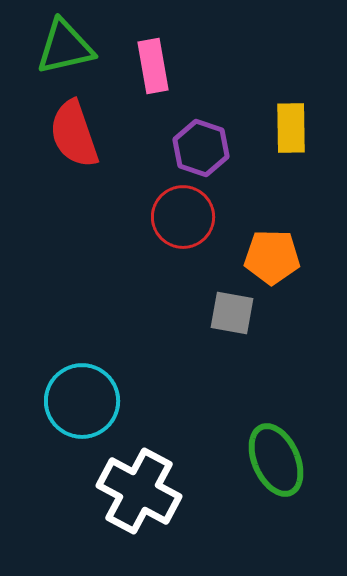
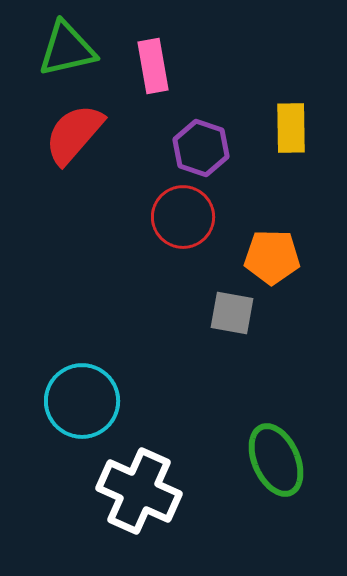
green triangle: moved 2 px right, 2 px down
red semicircle: rotated 60 degrees clockwise
white cross: rotated 4 degrees counterclockwise
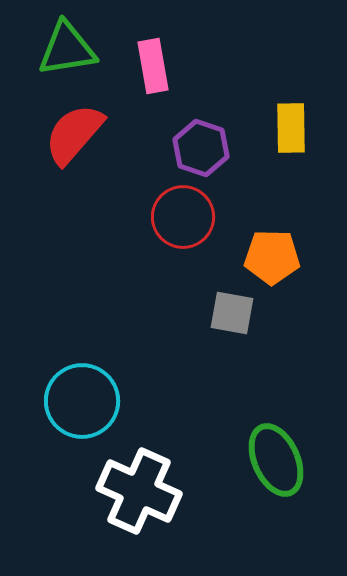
green triangle: rotated 4 degrees clockwise
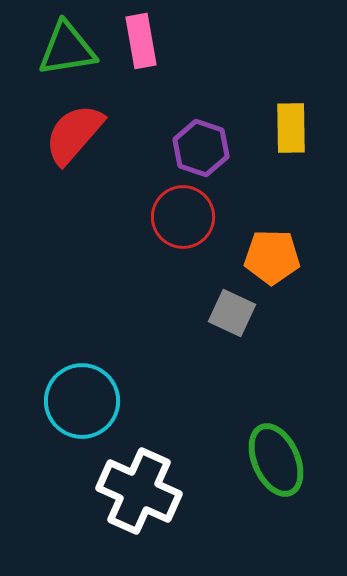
pink rectangle: moved 12 px left, 25 px up
gray square: rotated 15 degrees clockwise
